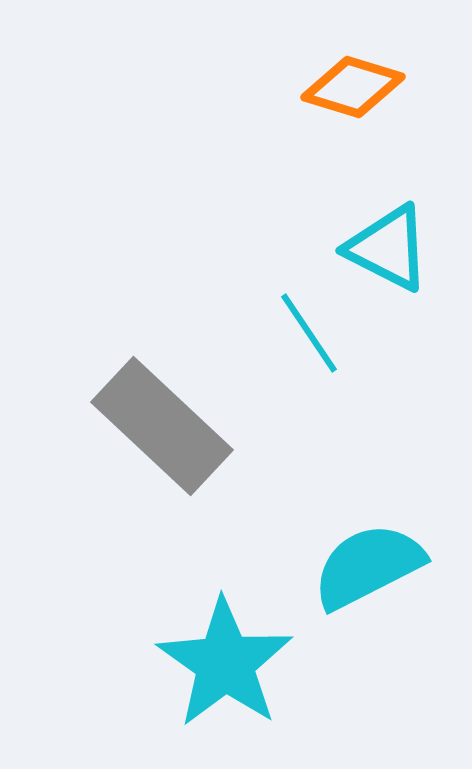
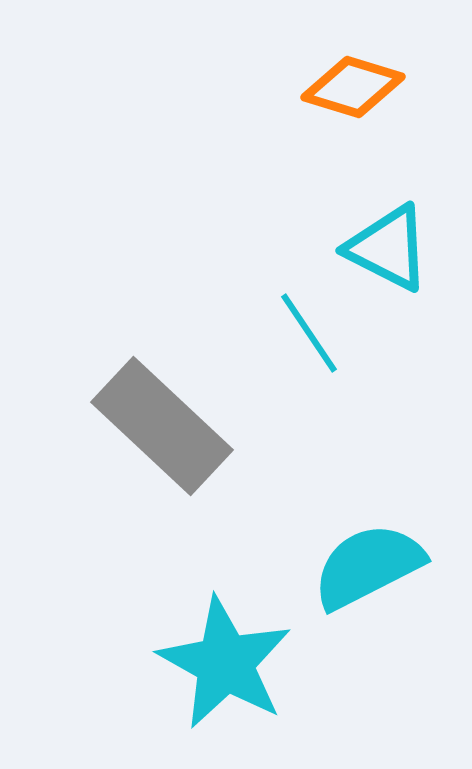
cyan star: rotated 6 degrees counterclockwise
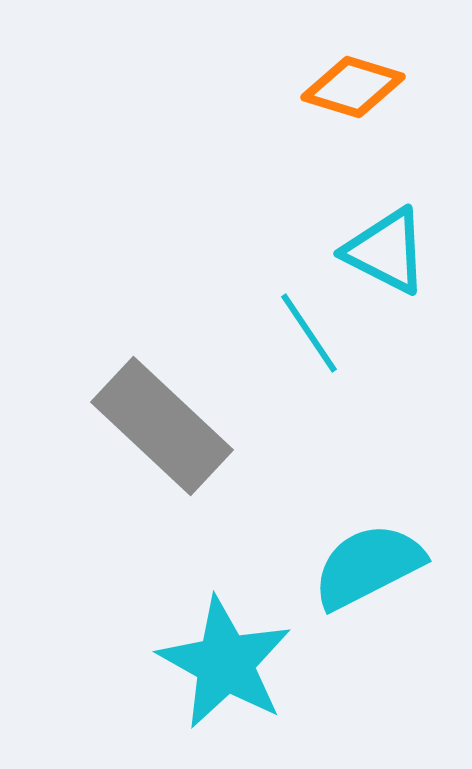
cyan triangle: moved 2 px left, 3 px down
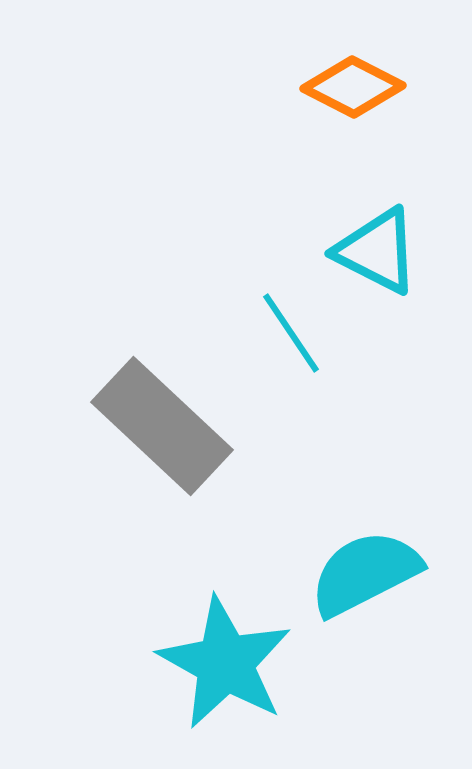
orange diamond: rotated 10 degrees clockwise
cyan triangle: moved 9 px left
cyan line: moved 18 px left
cyan semicircle: moved 3 px left, 7 px down
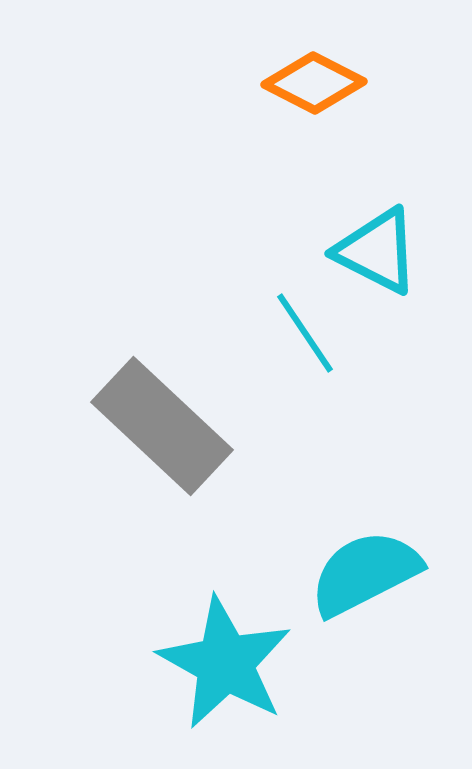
orange diamond: moved 39 px left, 4 px up
cyan line: moved 14 px right
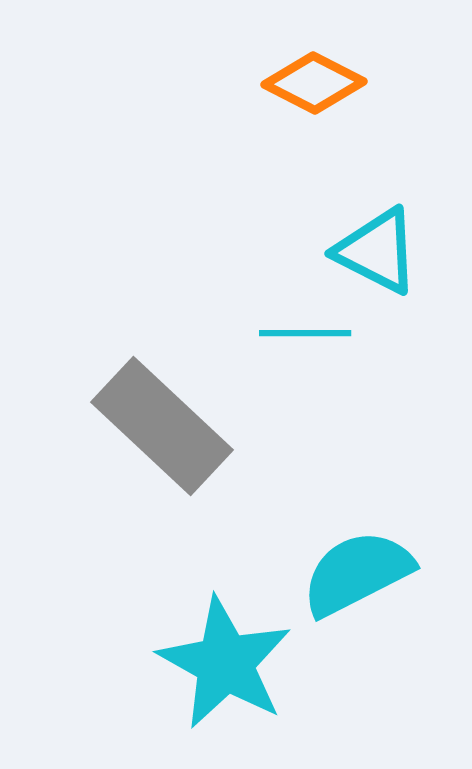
cyan line: rotated 56 degrees counterclockwise
cyan semicircle: moved 8 px left
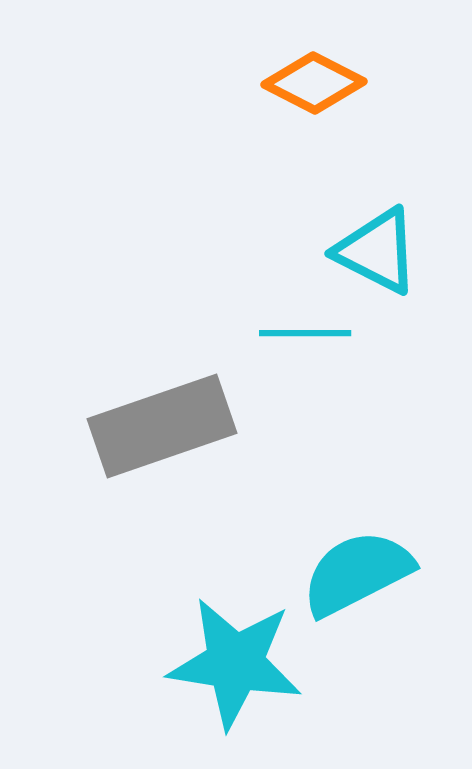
gray rectangle: rotated 62 degrees counterclockwise
cyan star: moved 10 px right; rotated 20 degrees counterclockwise
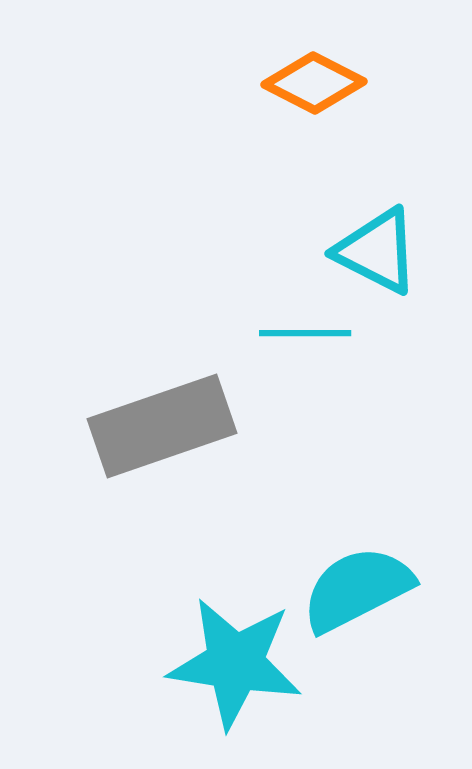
cyan semicircle: moved 16 px down
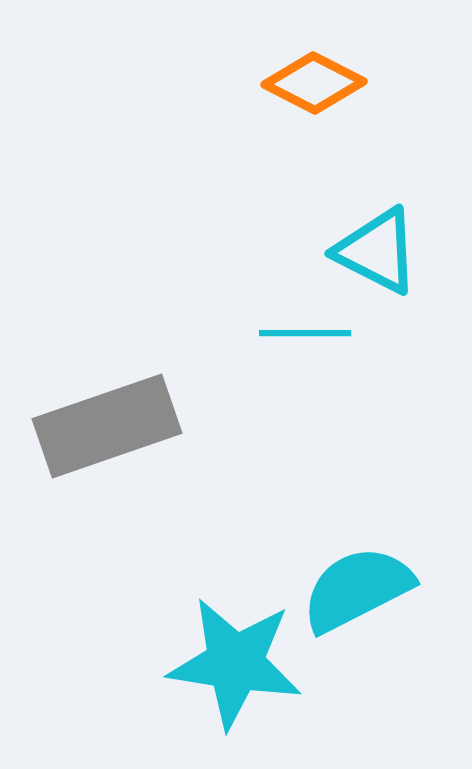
gray rectangle: moved 55 px left
